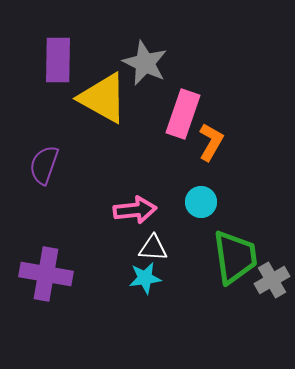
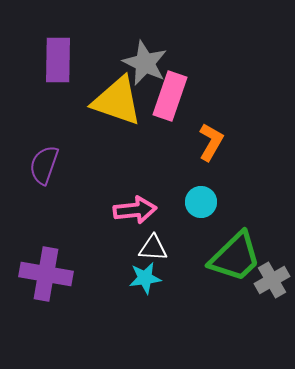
yellow triangle: moved 14 px right, 3 px down; rotated 10 degrees counterclockwise
pink rectangle: moved 13 px left, 18 px up
green trapezoid: rotated 54 degrees clockwise
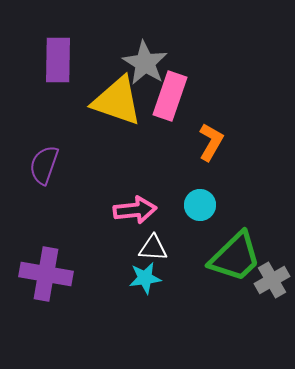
gray star: rotated 6 degrees clockwise
cyan circle: moved 1 px left, 3 px down
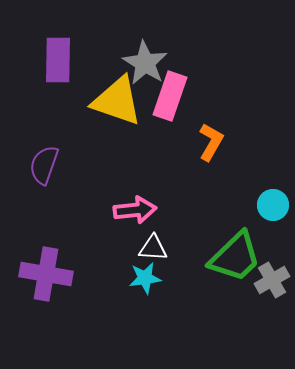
cyan circle: moved 73 px right
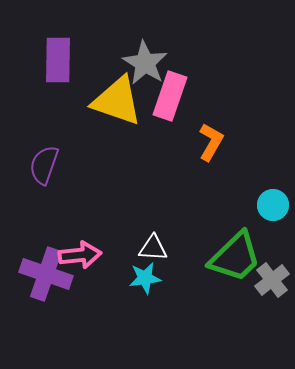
pink arrow: moved 55 px left, 45 px down
purple cross: rotated 9 degrees clockwise
gray cross: rotated 8 degrees counterclockwise
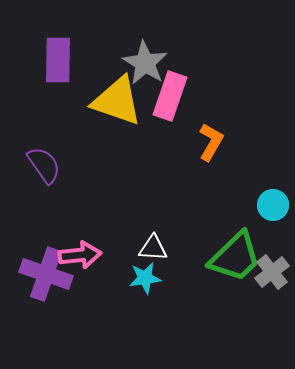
purple semicircle: rotated 126 degrees clockwise
gray cross: moved 8 px up
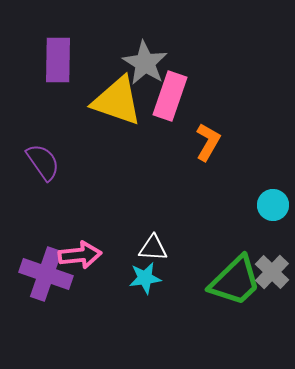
orange L-shape: moved 3 px left
purple semicircle: moved 1 px left, 3 px up
green trapezoid: moved 24 px down
gray cross: rotated 8 degrees counterclockwise
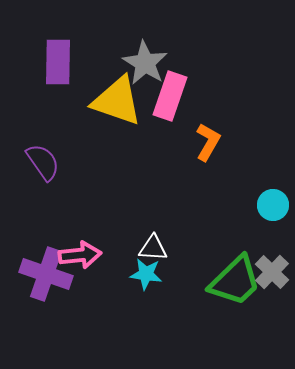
purple rectangle: moved 2 px down
cyan star: moved 1 px right, 4 px up; rotated 16 degrees clockwise
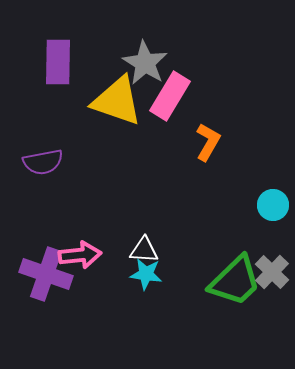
pink rectangle: rotated 12 degrees clockwise
purple semicircle: rotated 114 degrees clockwise
white triangle: moved 9 px left, 2 px down
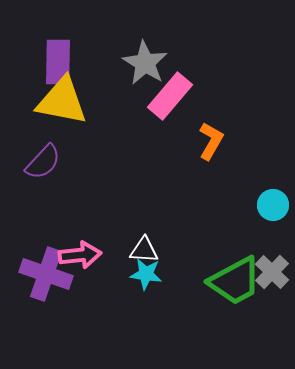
pink rectangle: rotated 9 degrees clockwise
yellow triangle: moved 55 px left; rotated 8 degrees counterclockwise
orange L-shape: moved 3 px right, 1 px up
purple semicircle: rotated 36 degrees counterclockwise
green trapezoid: rotated 16 degrees clockwise
